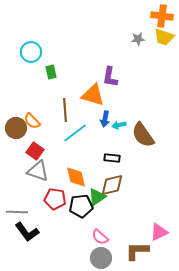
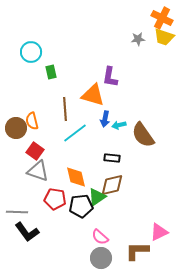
orange cross: moved 2 px down; rotated 20 degrees clockwise
brown line: moved 1 px up
orange semicircle: rotated 30 degrees clockwise
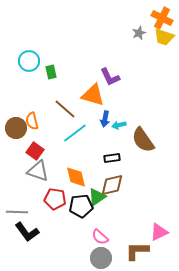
gray star: moved 1 px right, 6 px up; rotated 16 degrees counterclockwise
cyan circle: moved 2 px left, 9 px down
purple L-shape: rotated 35 degrees counterclockwise
brown line: rotated 45 degrees counterclockwise
brown semicircle: moved 5 px down
black rectangle: rotated 14 degrees counterclockwise
